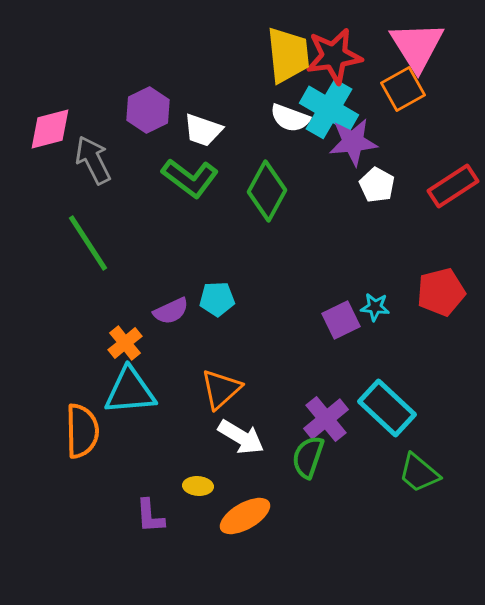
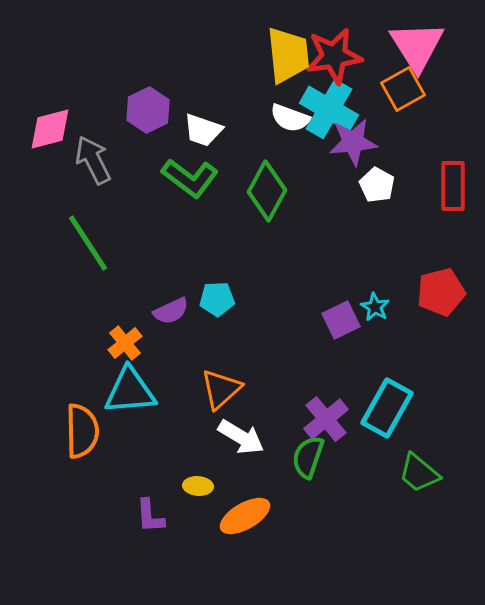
red rectangle: rotated 57 degrees counterclockwise
cyan star: rotated 24 degrees clockwise
cyan rectangle: rotated 76 degrees clockwise
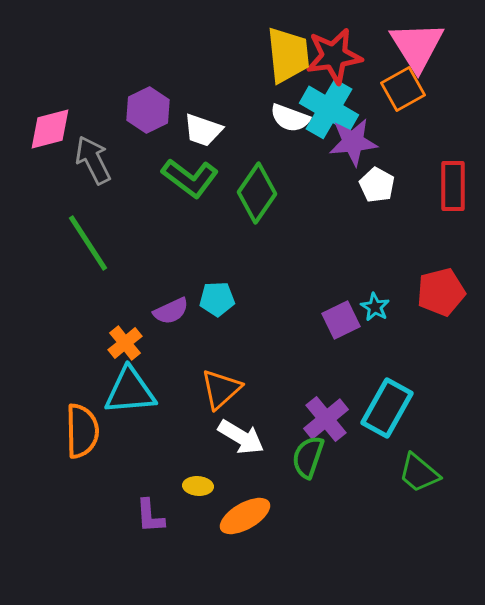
green diamond: moved 10 px left, 2 px down; rotated 6 degrees clockwise
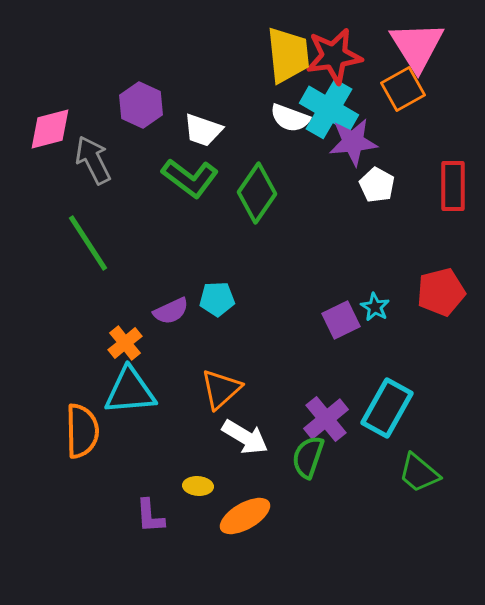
purple hexagon: moved 7 px left, 5 px up; rotated 9 degrees counterclockwise
white arrow: moved 4 px right
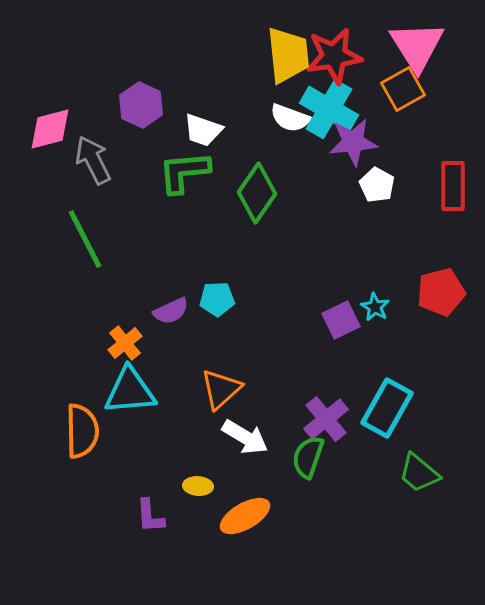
green L-shape: moved 6 px left, 6 px up; rotated 138 degrees clockwise
green line: moved 3 px left, 4 px up; rotated 6 degrees clockwise
